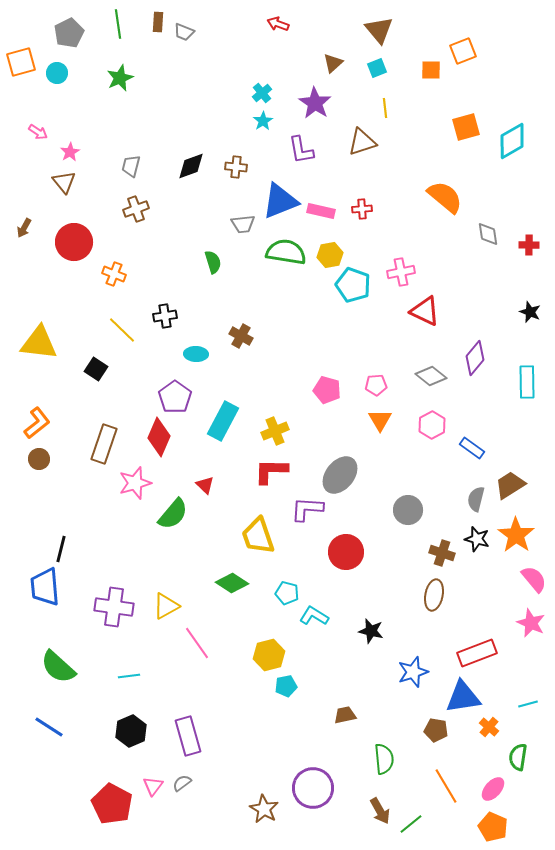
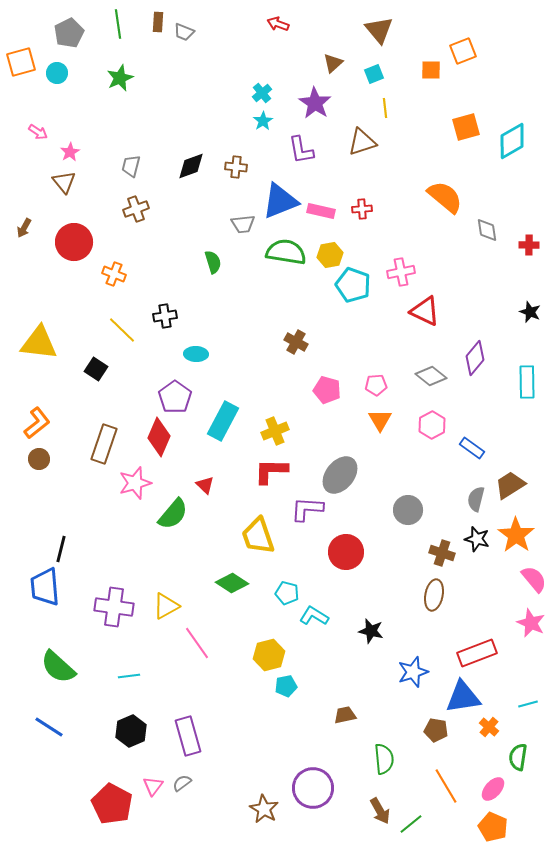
cyan square at (377, 68): moved 3 px left, 6 px down
gray diamond at (488, 234): moved 1 px left, 4 px up
brown cross at (241, 336): moved 55 px right, 6 px down
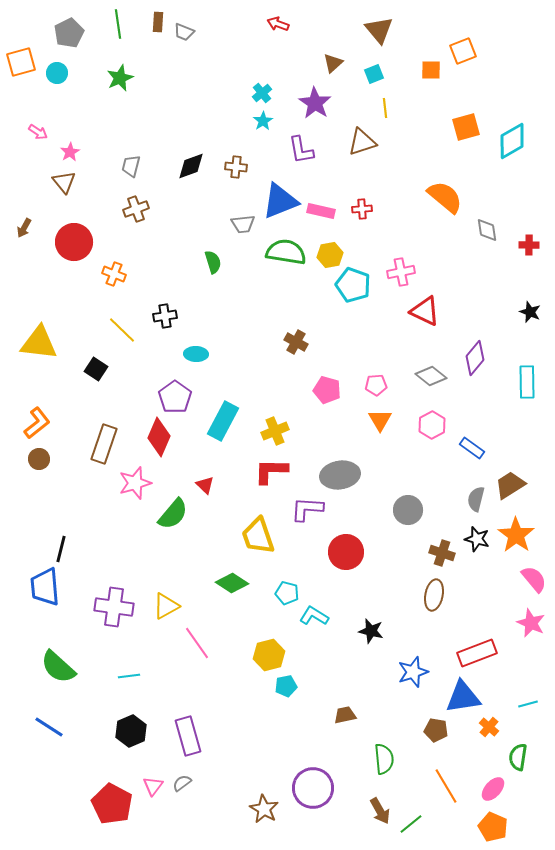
gray ellipse at (340, 475): rotated 42 degrees clockwise
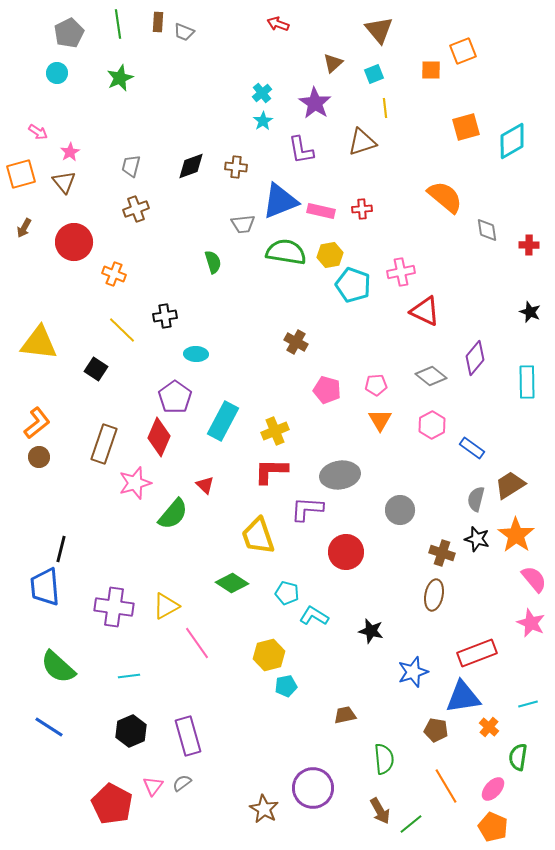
orange square at (21, 62): moved 112 px down
brown circle at (39, 459): moved 2 px up
gray circle at (408, 510): moved 8 px left
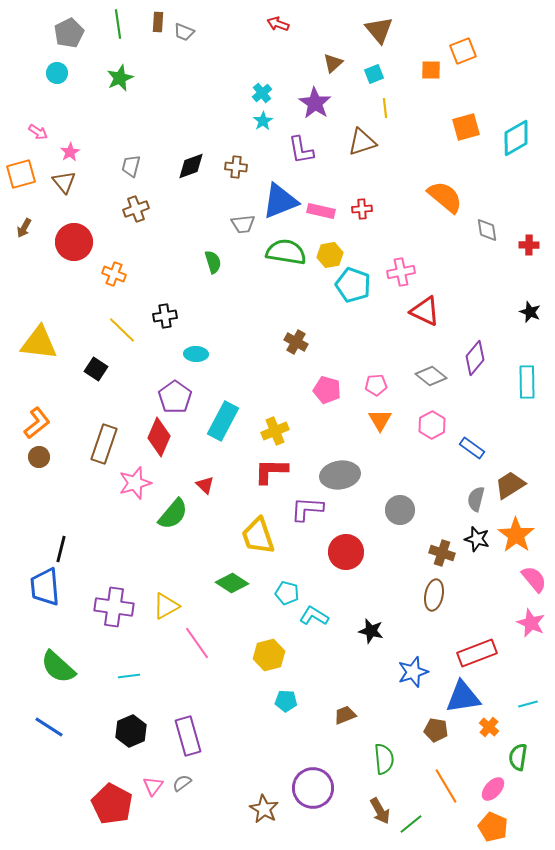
cyan diamond at (512, 141): moved 4 px right, 3 px up
cyan pentagon at (286, 686): moved 15 px down; rotated 15 degrees clockwise
brown trapezoid at (345, 715): rotated 10 degrees counterclockwise
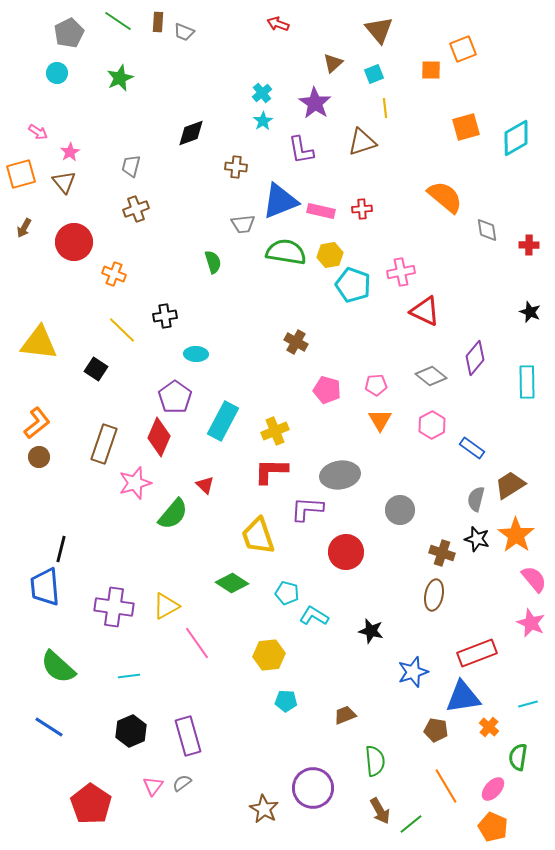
green line at (118, 24): moved 3 px up; rotated 48 degrees counterclockwise
orange square at (463, 51): moved 2 px up
black diamond at (191, 166): moved 33 px up
yellow hexagon at (269, 655): rotated 8 degrees clockwise
green semicircle at (384, 759): moved 9 px left, 2 px down
red pentagon at (112, 804): moved 21 px left; rotated 6 degrees clockwise
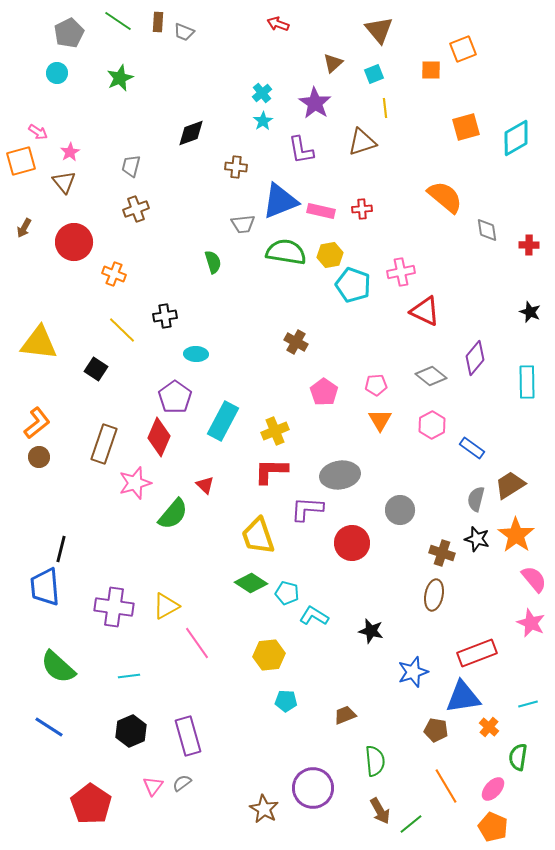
orange square at (21, 174): moved 13 px up
pink pentagon at (327, 390): moved 3 px left, 2 px down; rotated 20 degrees clockwise
red circle at (346, 552): moved 6 px right, 9 px up
green diamond at (232, 583): moved 19 px right
